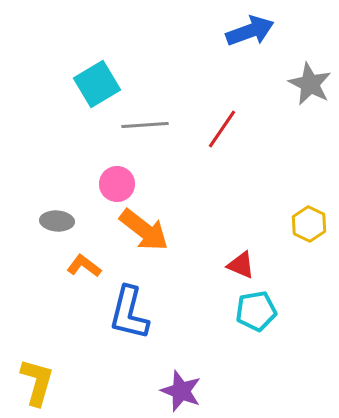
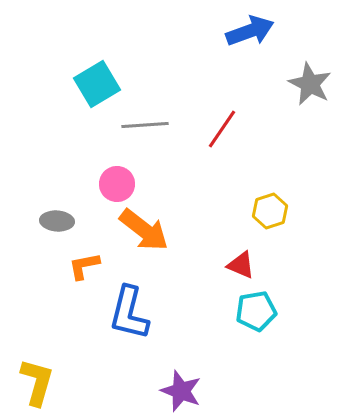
yellow hexagon: moved 39 px left, 13 px up; rotated 16 degrees clockwise
orange L-shape: rotated 48 degrees counterclockwise
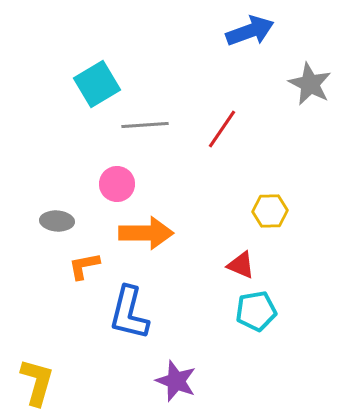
yellow hexagon: rotated 16 degrees clockwise
orange arrow: moved 2 px right, 3 px down; rotated 38 degrees counterclockwise
purple star: moved 5 px left, 10 px up
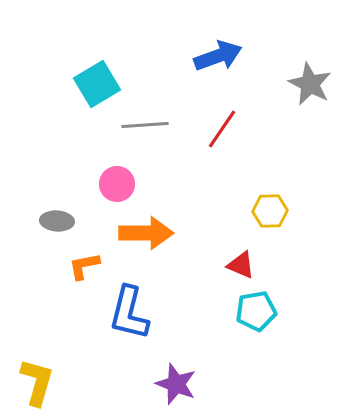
blue arrow: moved 32 px left, 25 px down
purple star: moved 3 px down
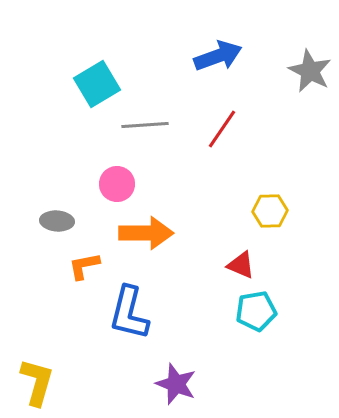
gray star: moved 13 px up
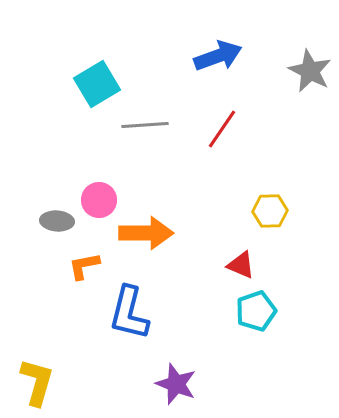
pink circle: moved 18 px left, 16 px down
cyan pentagon: rotated 9 degrees counterclockwise
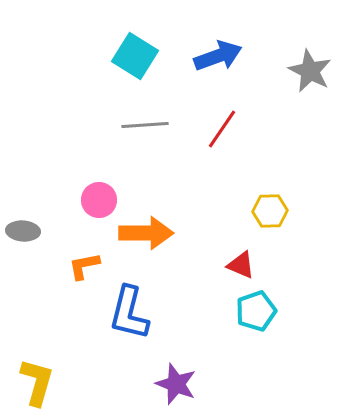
cyan square: moved 38 px right, 28 px up; rotated 27 degrees counterclockwise
gray ellipse: moved 34 px left, 10 px down
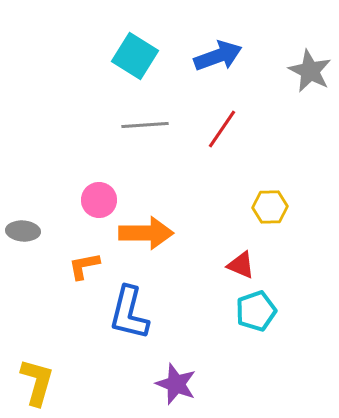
yellow hexagon: moved 4 px up
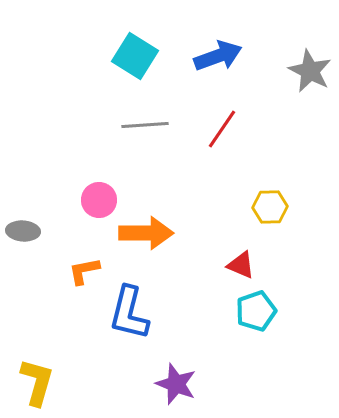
orange L-shape: moved 5 px down
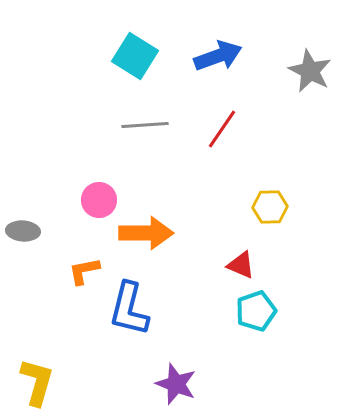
blue L-shape: moved 4 px up
